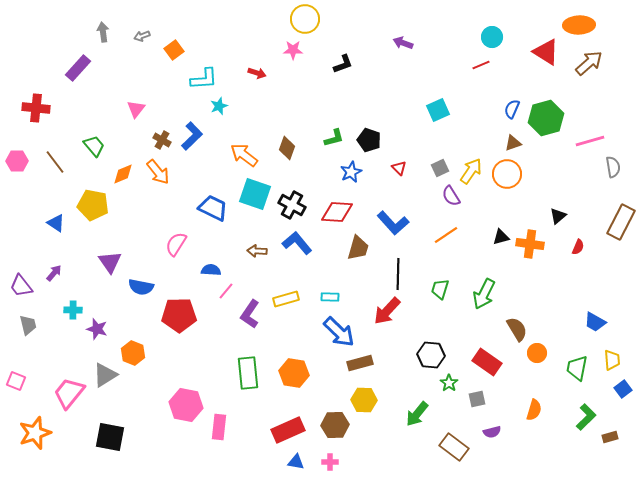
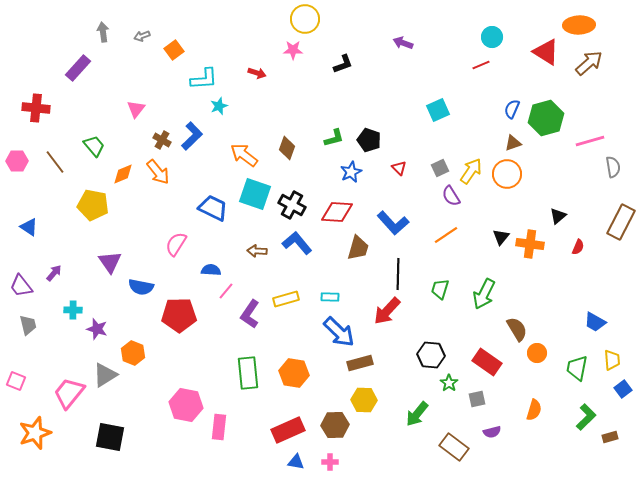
blue triangle at (56, 223): moved 27 px left, 4 px down
black triangle at (501, 237): rotated 36 degrees counterclockwise
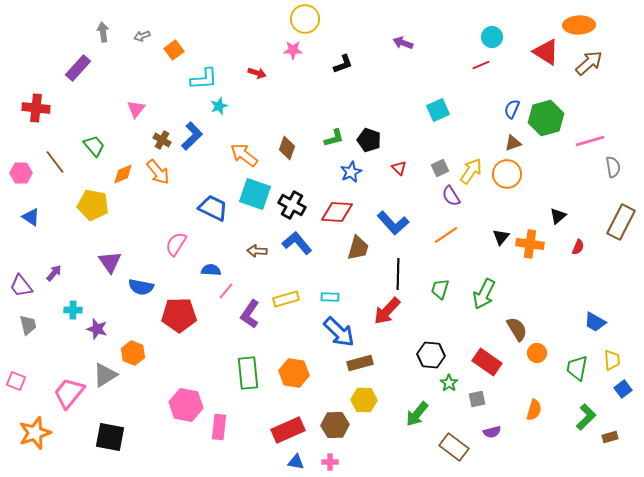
pink hexagon at (17, 161): moved 4 px right, 12 px down
blue triangle at (29, 227): moved 2 px right, 10 px up
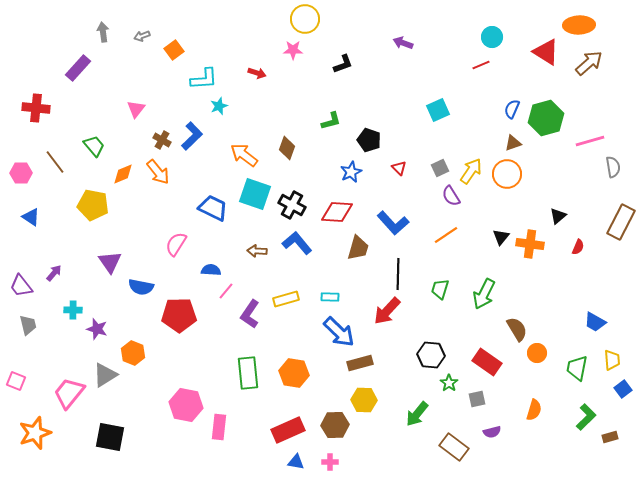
green L-shape at (334, 138): moved 3 px left, 17 px up
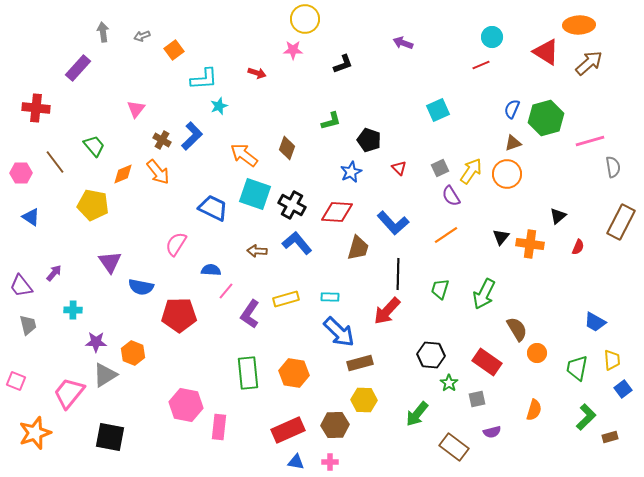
purple star at (97, 329): moved 1 px left, 13 px down; rotated 15 degrees counterclockwise
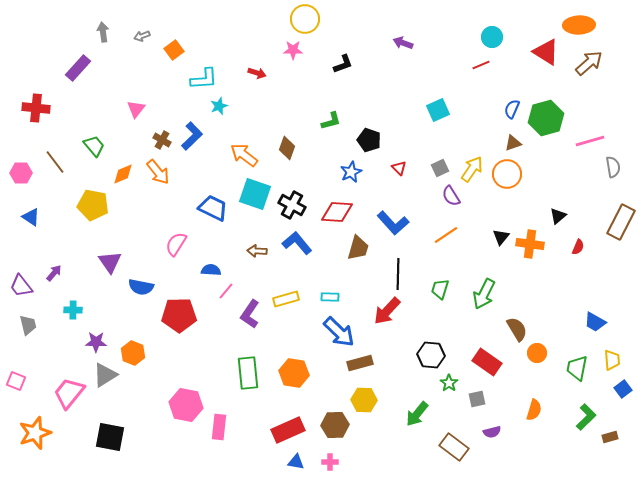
yellow arrow at (471, 171): moved 1 px right, 2 px up
